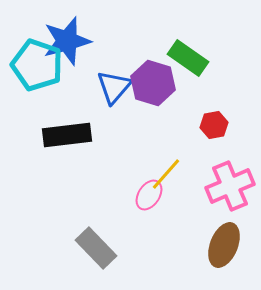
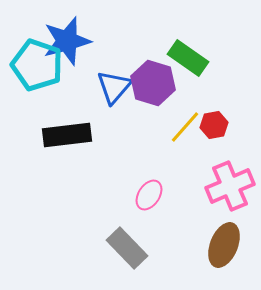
yellow line: moved 19 px right, 47 px up
gray rectangle: moved 31 px right
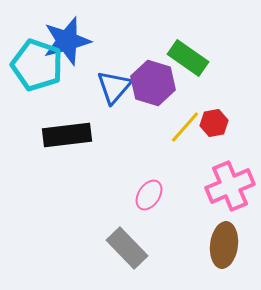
red hexagon: moved 2 px up
brown ellipse: rotated 15 degrees counterclockwise
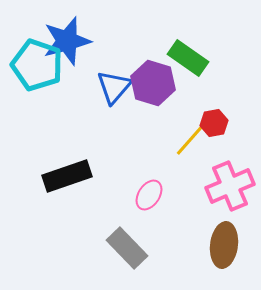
yellow line: moved 5 px right, 13 px down
black rectangle: moved 41 px down; rotated 12 degrees counterclockwise
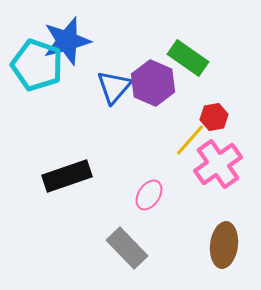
purple hexagon: rotated 6 degrees clockwise
red hexagon: moved 6 px up
pink cross: moved 12 px left, 22 px up; rotated 12 degrees counterclockwise
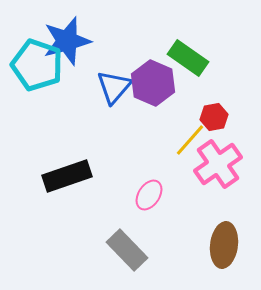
gray rectangle: moved 2 px down
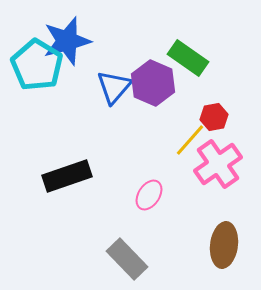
cyan pentagon: rotated 12 degrees clockwise
gray rectangle: moved 9 px down
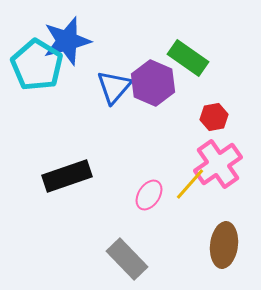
yellow line: moved 44 px down
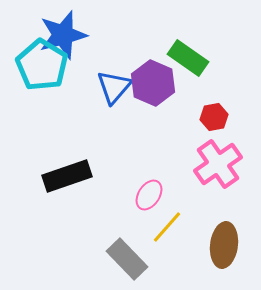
blue star: moved 4 px left, 6 px up
cyan pentagon: moved 5 px right
yellow line: moved 23 px left, 43 px down
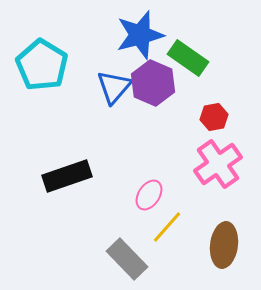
blue star: moved 77 px right
